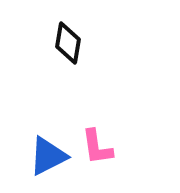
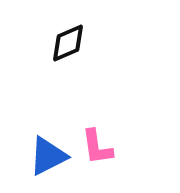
black diamond: rotated 57 degrees clockwise
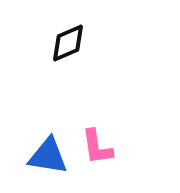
blue triangle: rotated 36 degrees clockwise
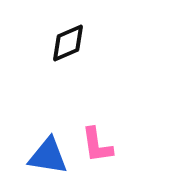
pink L-shape: moved 2 px up
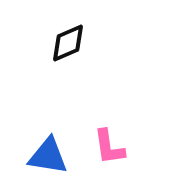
pink L-shape: moved 12 px right, 2 px down
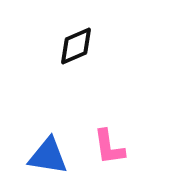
black diamond: moved 8 px right, 3 px down
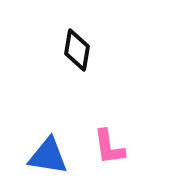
black diamond: moved 1 px right, 4 px down; rotated 57 degrees counterclockwise
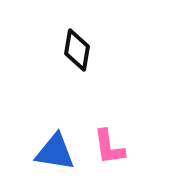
blue triangle: moved 7 px right, 4 px up
